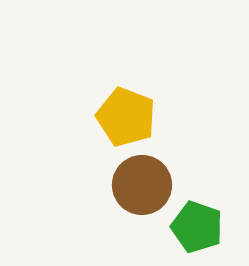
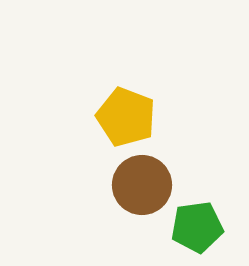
green pentagon: rotated 27 degrees counterclockwise
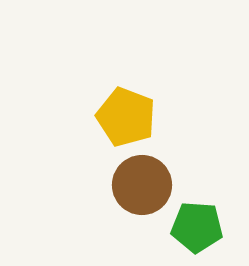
green pentagon: rotated 12 degrees clockwise
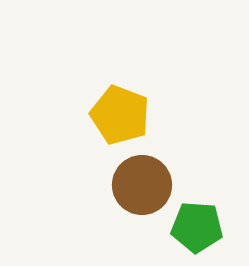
yellow pentagon: moved 6 px left, 2 px up
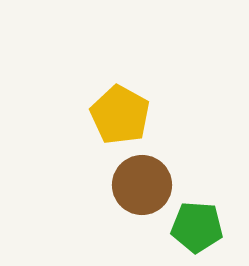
yellow pentagon: rotated 8 degrees clockwise
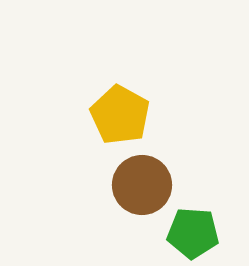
green pentagon: moved 4 px left, 6 px down
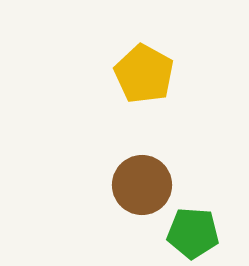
yellow pentagon: moved 24 px right, 41 px up
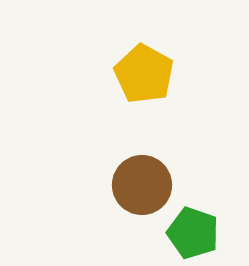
green pentagon: rotated 15 degrees clockwise
